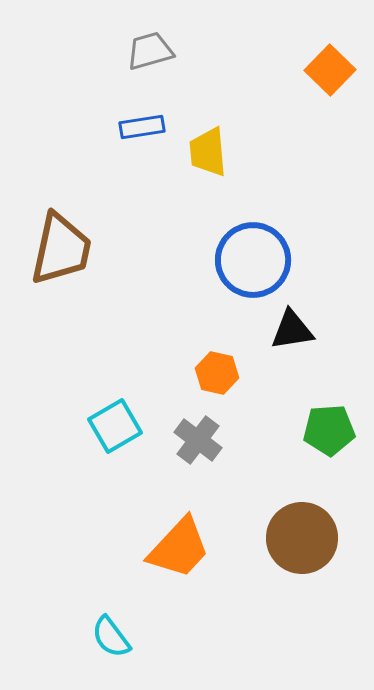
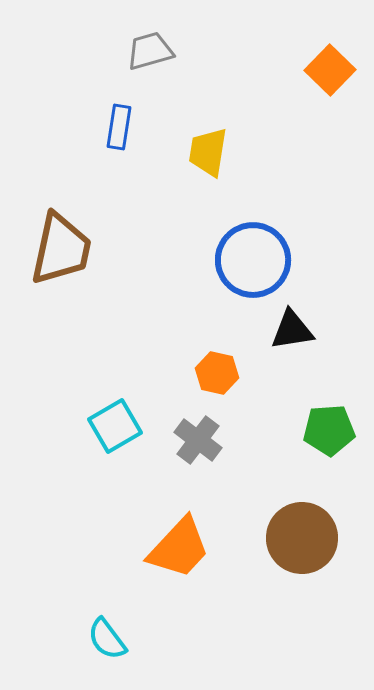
blue rectangle: moved 23 px left; rotated 72 degrees counterclockwise
yellow trapezoid: rotated 14 degrees clockwise
cyan semicircle: moved 4 px left, 2 px down
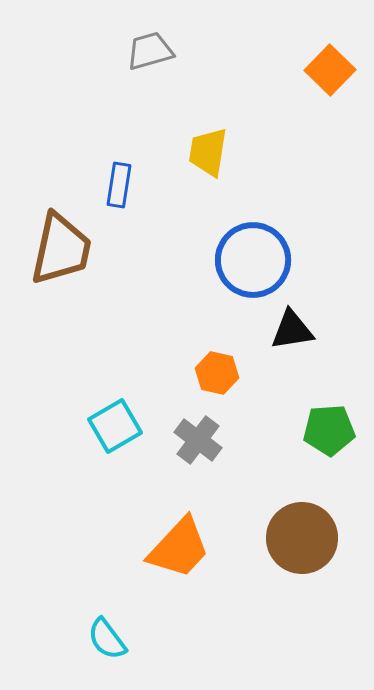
blue rectangle: moved 58 px down
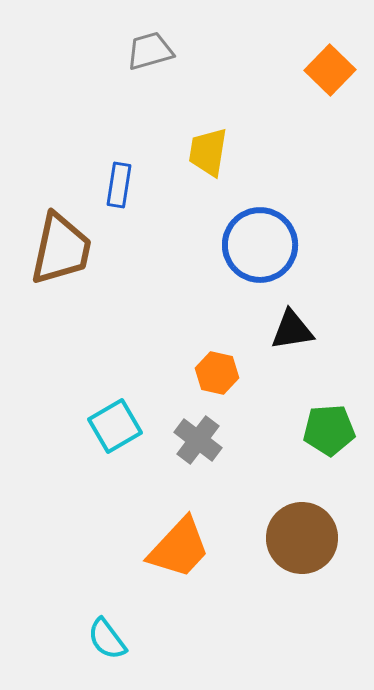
blue circle: moved 7 px right, 15 px up
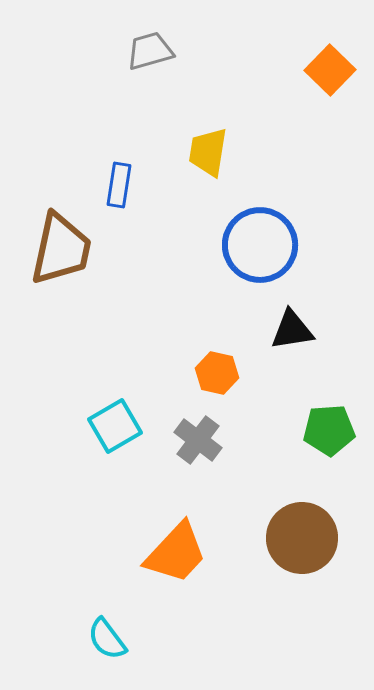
orange trapezoid: moved 3 px left, 5 px down
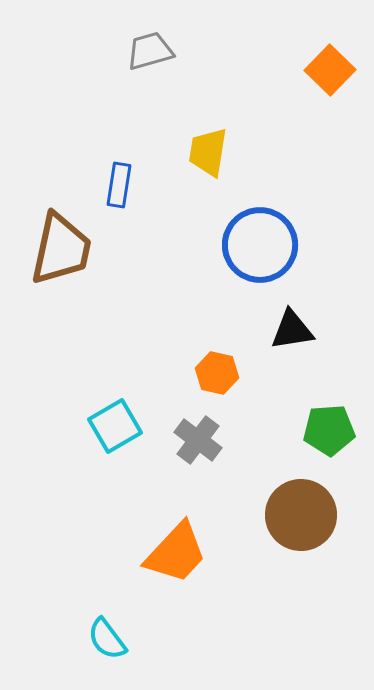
brown circle: moved 1 px left, 23 px up
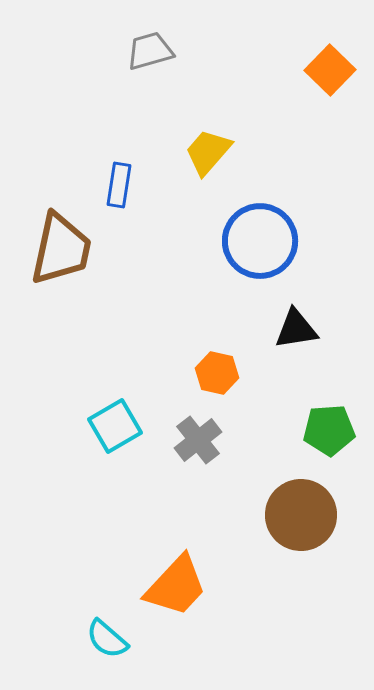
yellow trapezoid: rotated 32 degrees clockwise
blue circle: moved 4 px up
black triangle: moved 4 px right, 1 px up
gray cross: rotated 15 degrees clockwise
orange trapezoid: moved 33 px down
cyan semicircle: rotated 12 degrees counterclockwise
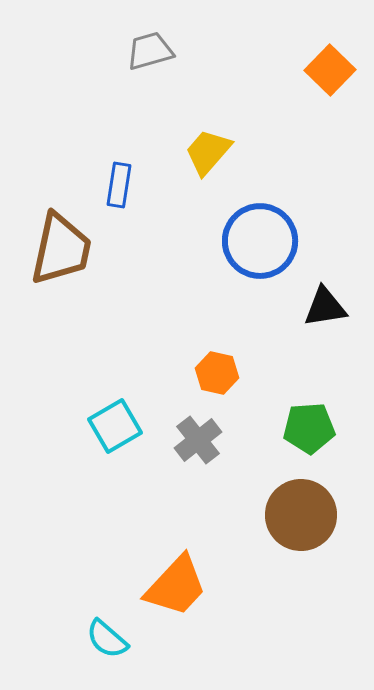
black triangle: moved 29 px right, 22 px up
green pentagon: moved 20 px left, 2 px up
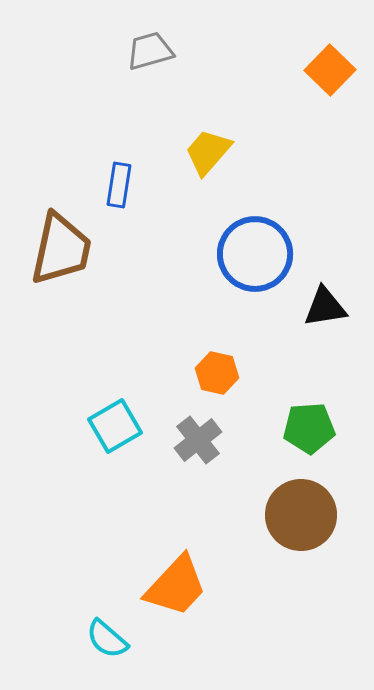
blue circle: moved 5 px left, 13 px down
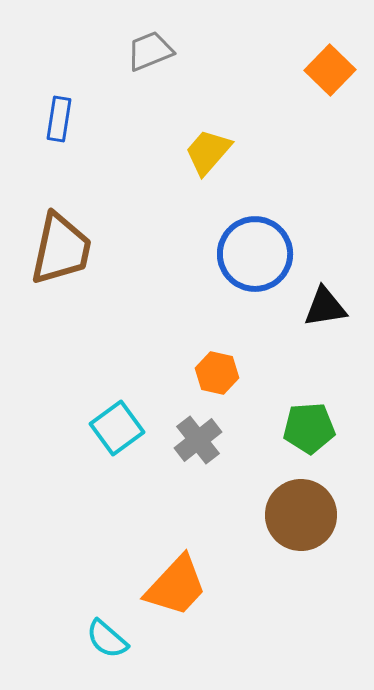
gray trapezoid: rotated 6 degrees counterclockwise
blue rectangle: moved 60 px left, 66 px up
cyan square: moved 2 px right, 2 px down; rotated 6 degrees counterclockwise
